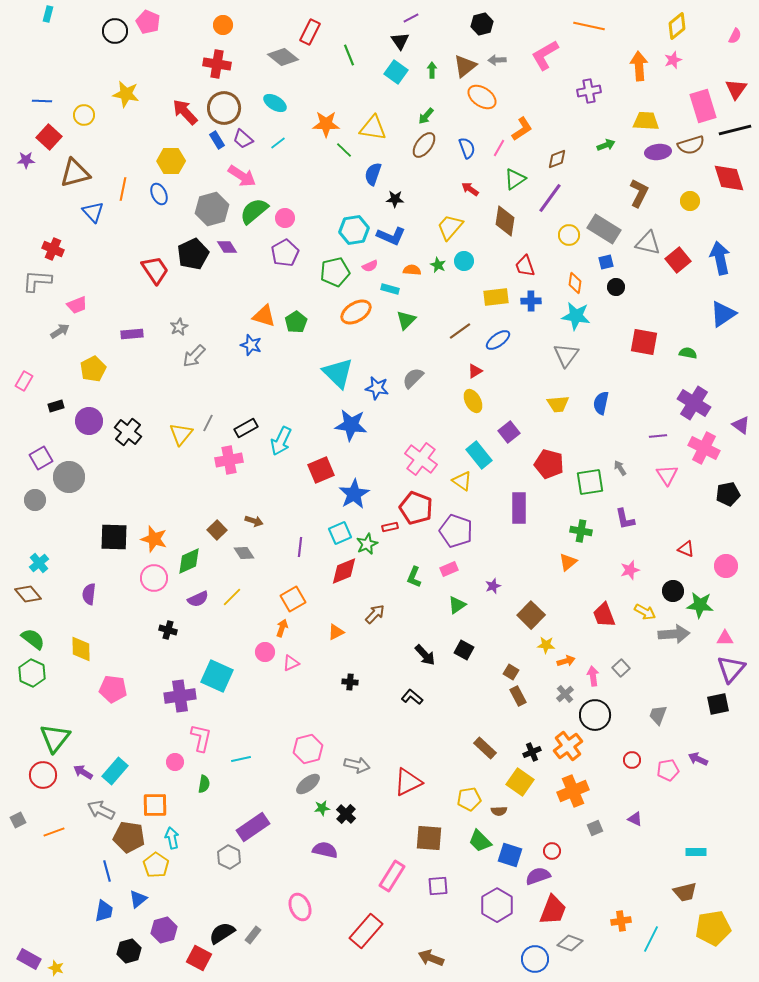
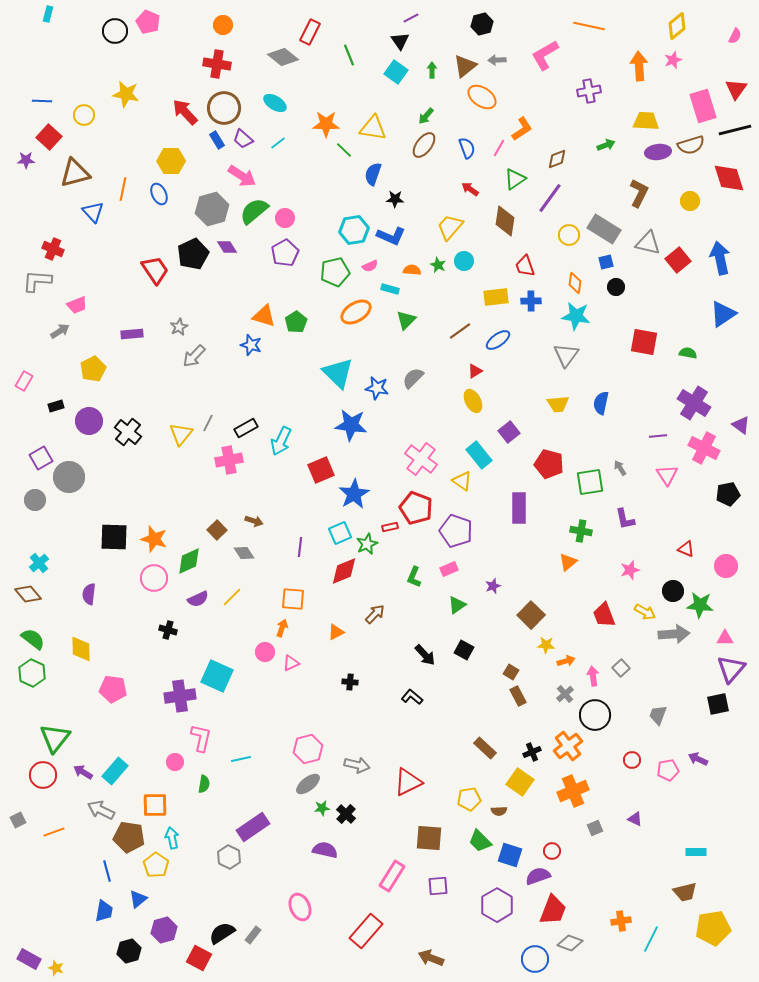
orange square at (293, 599): rotated 35 degrees clockwise
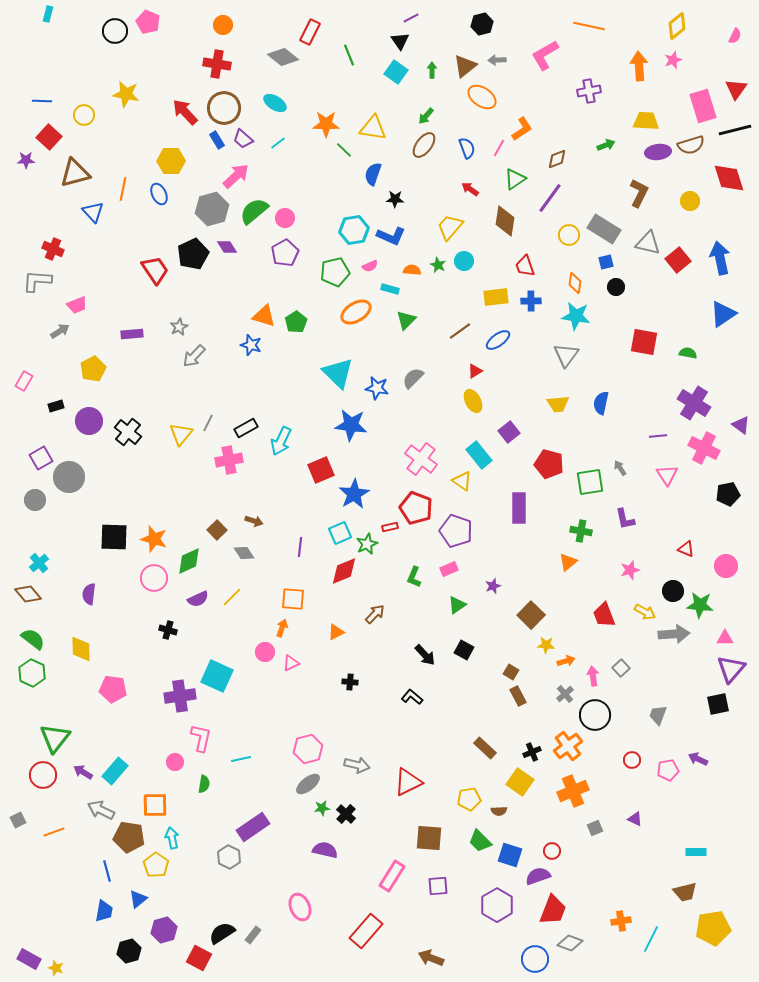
pink arrow at (242, 176): moved 6 px left; rotated 76 degrees counterclockwise
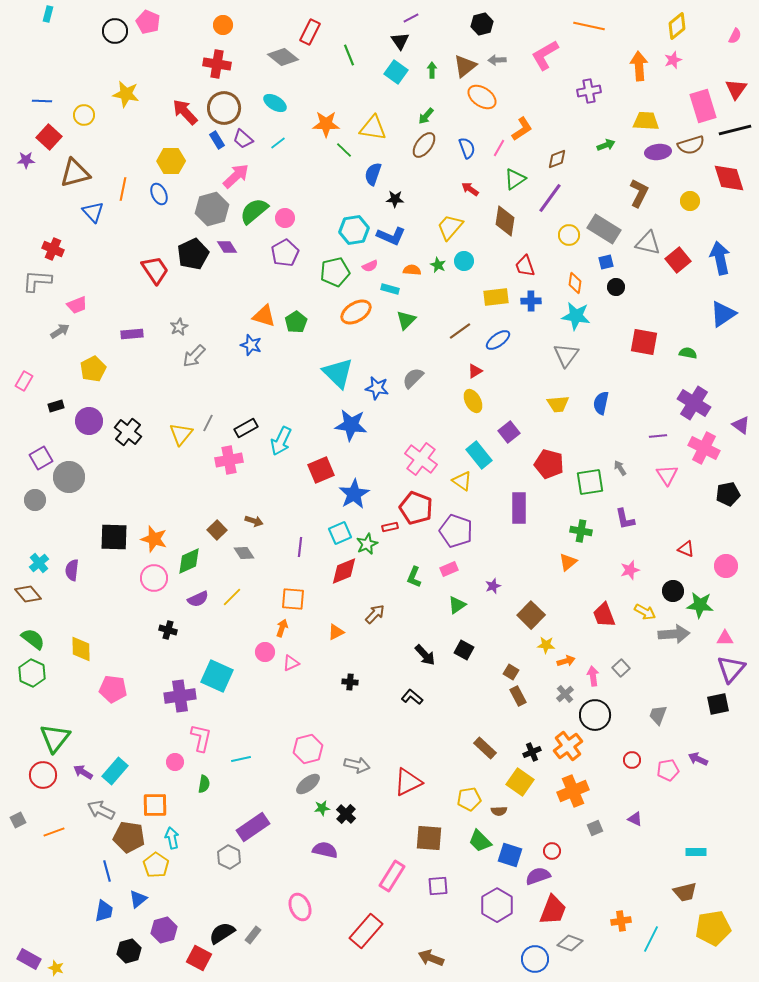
purple semicircle at (89, 594): moved 17 px left, 24 px up
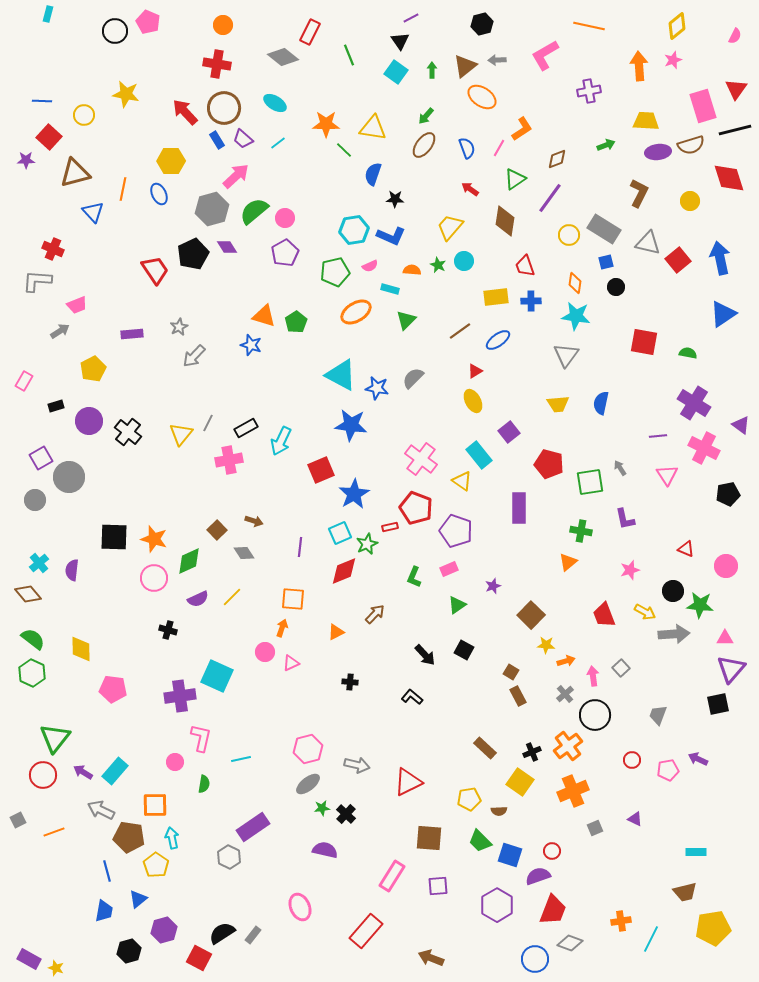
cyan triangle at (338, 373): moved 3 px right, 2 px down; rotated 16 degrees counterclockwise
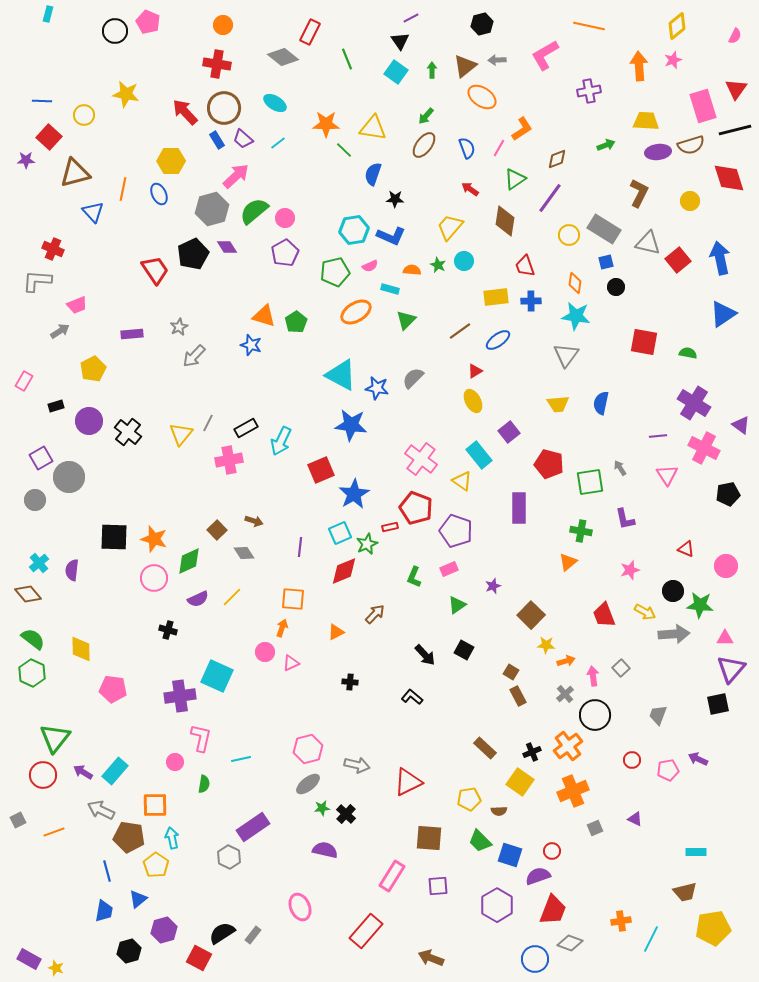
green line at (349, 55): moved 2 px left, 4 px down
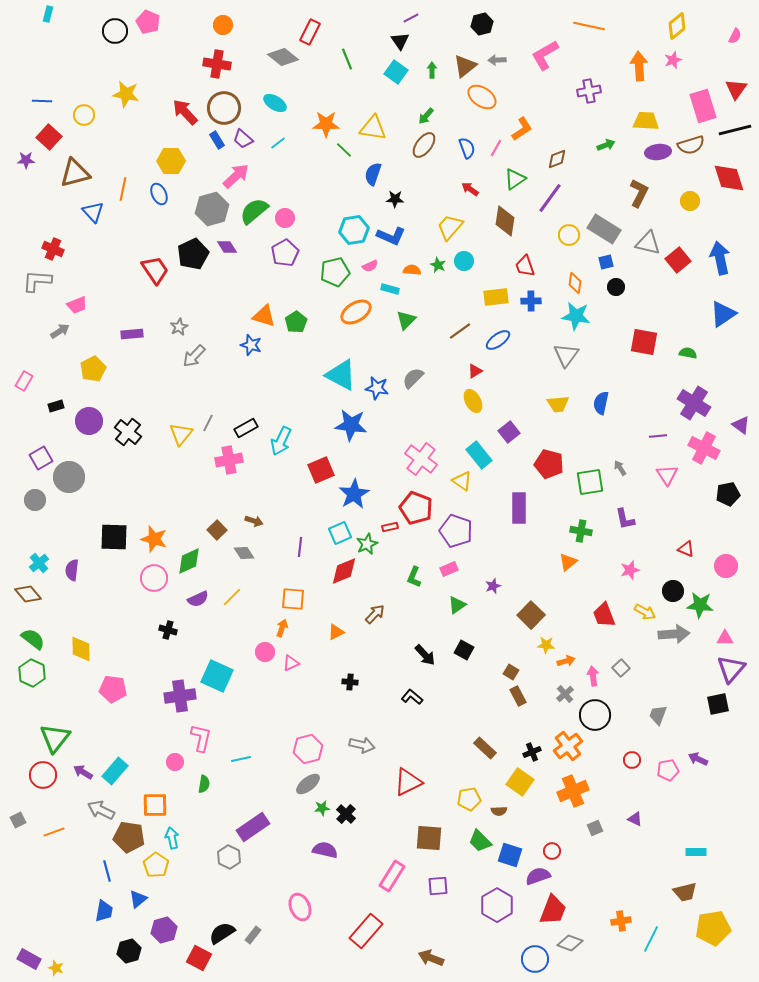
pink line at (499, 148): moved 3 px left
gray arrow at (357, 765): moved 5 px right, 20 px up
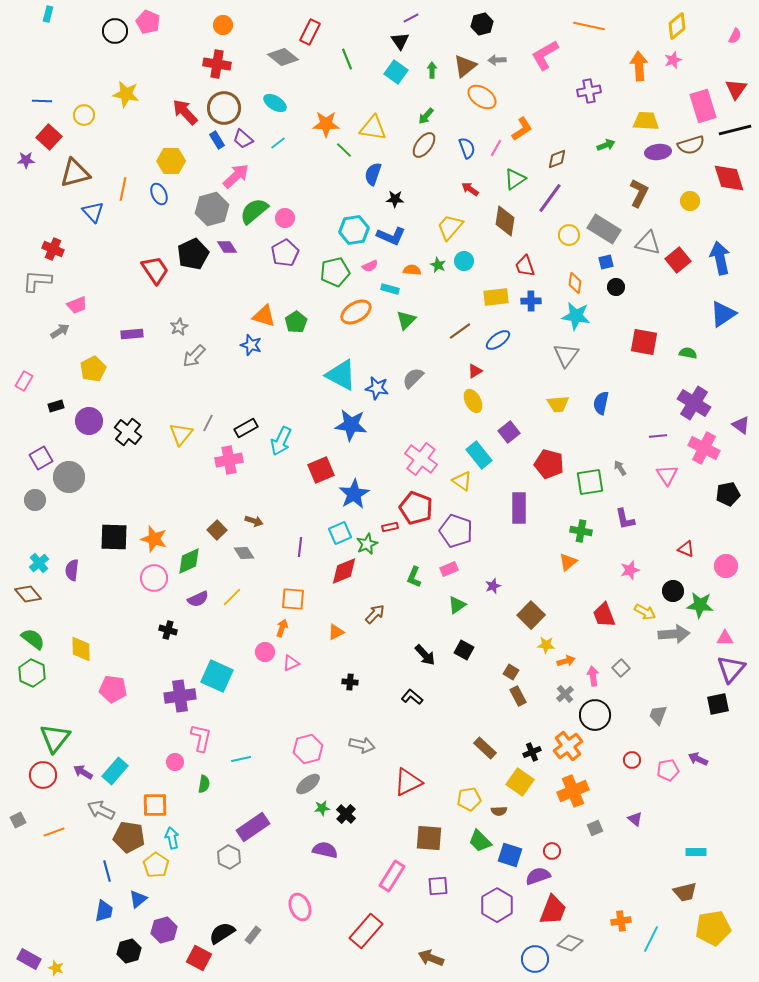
purple triangle at (635, 819): rotated 14 degrees clockwise
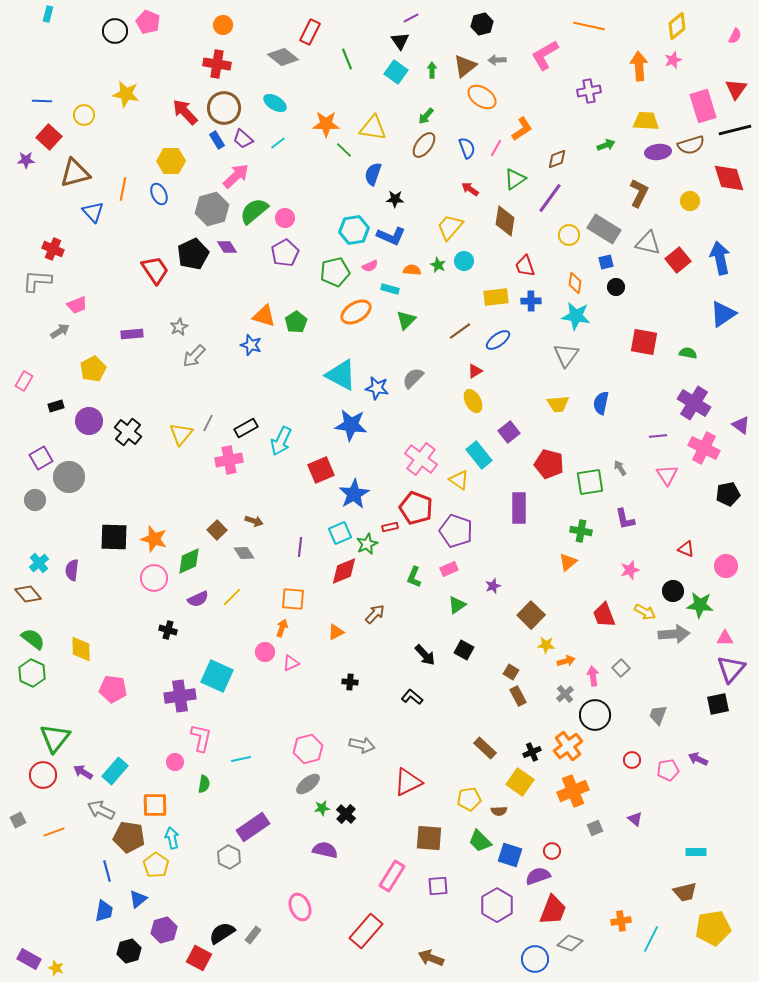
yellow triangle at (462, 481): moved 3 px left, 1 px up
